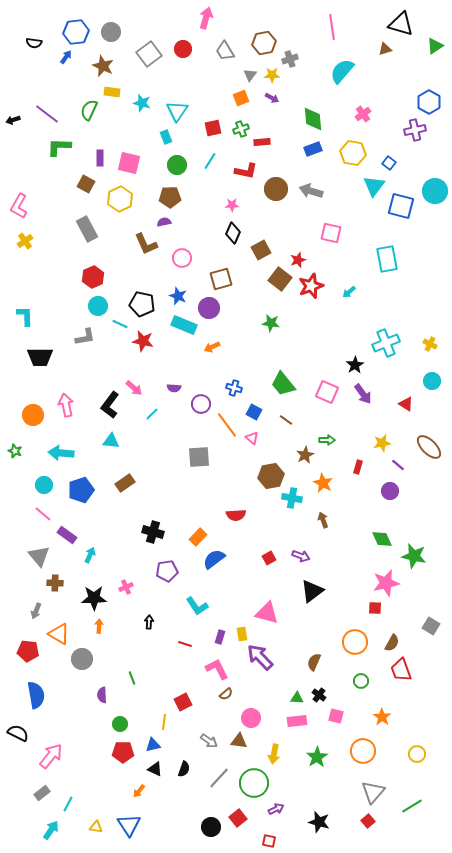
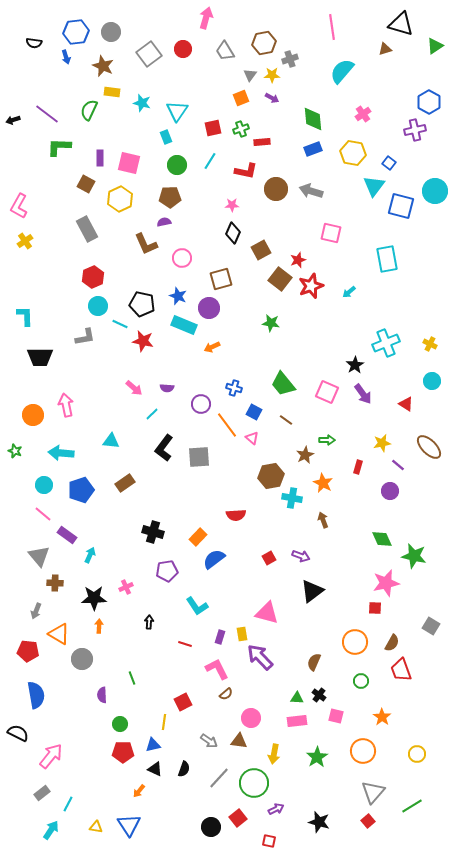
blue arrow at (66, 57): rotated 128 degrees clockwise
purple semicircle at (174, 388): moved 7 px left
black L-shape at (110, 405): moved 54 px right, 43 px down
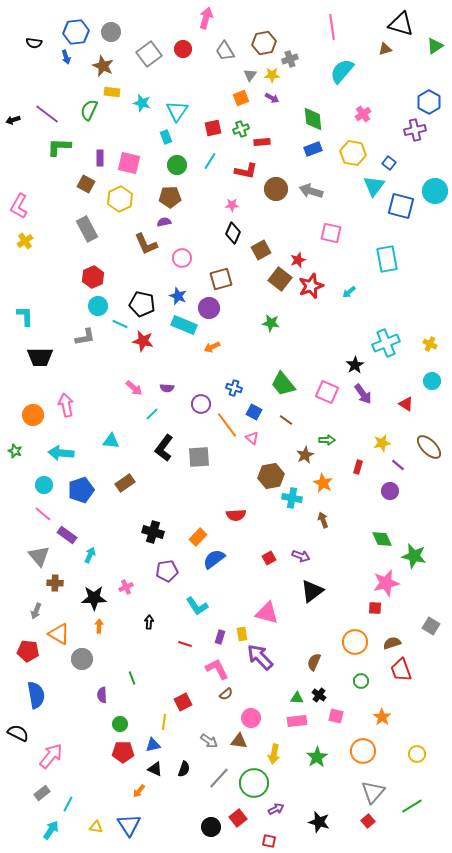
brown semicircle at (392, 643): rotated 138 degrees counterclockwise
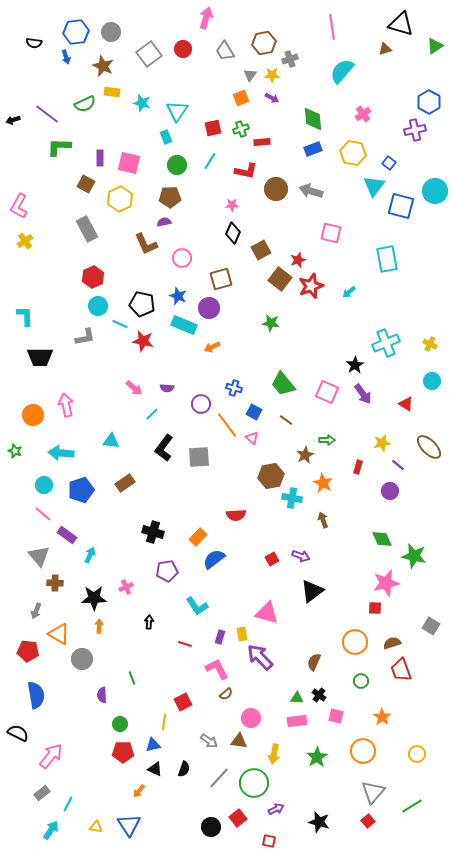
green semicircle at (89, 110): moved 4 px left, 6 px up; rotated 140 degrees counterclockwise
red square at (269, 558): moved 3 px right, 1 px down
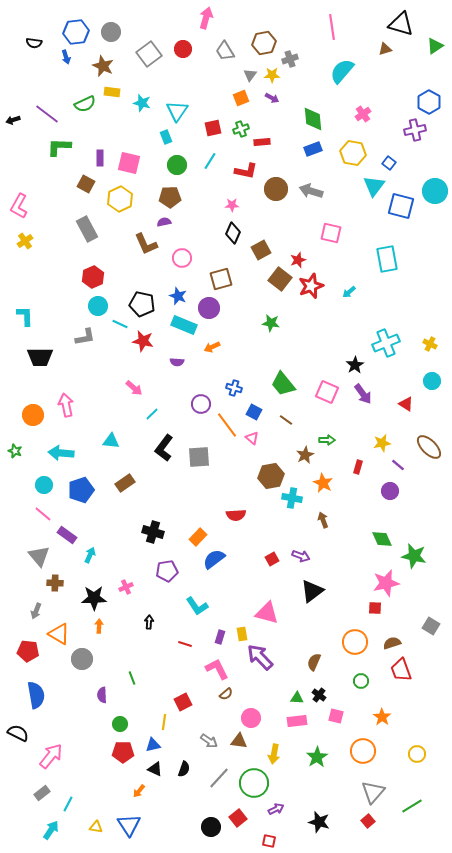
purple semicircle at (167, 388): moved 10 px right, 26 px up
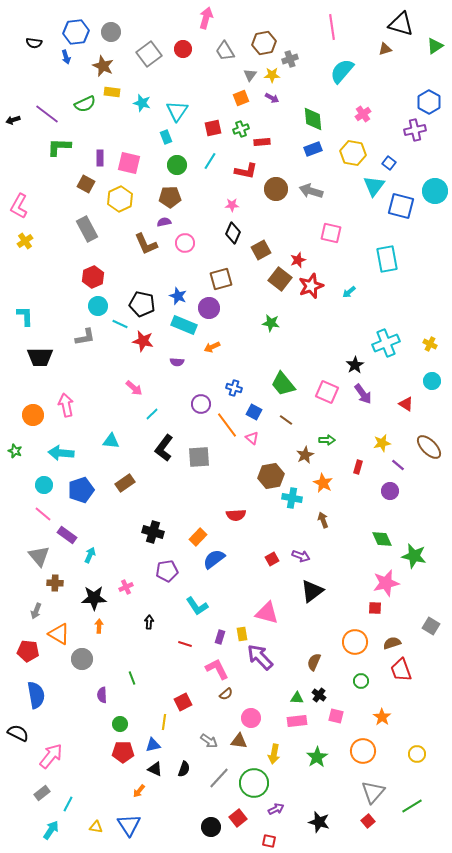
pink circle at (182, 258): moved 3 px right, 15 px up
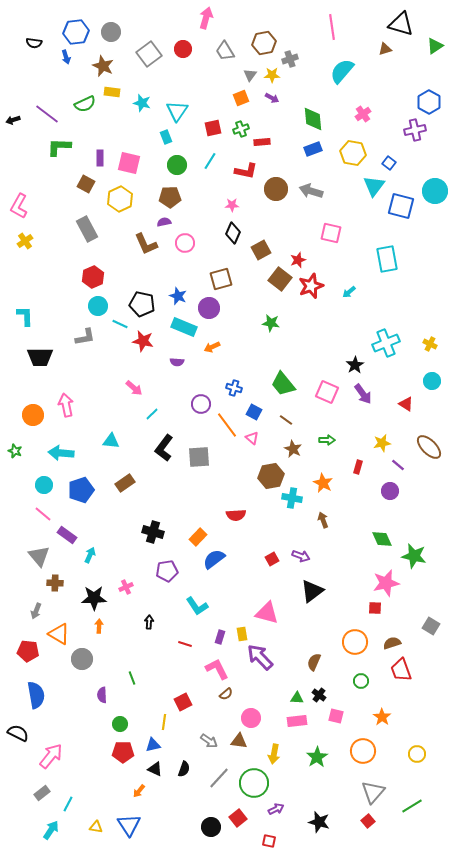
cyan rectangle at (184, 325): moved 2 px down
brown star at (305, 455): moved 12 px left, 6 px up; rotated 18 degrees counterclockwise
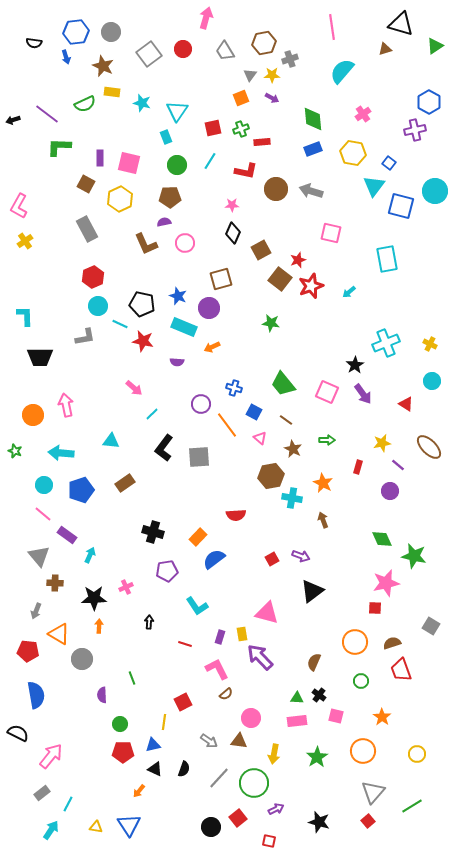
pink triangle at (252, 438): moved 8 px right
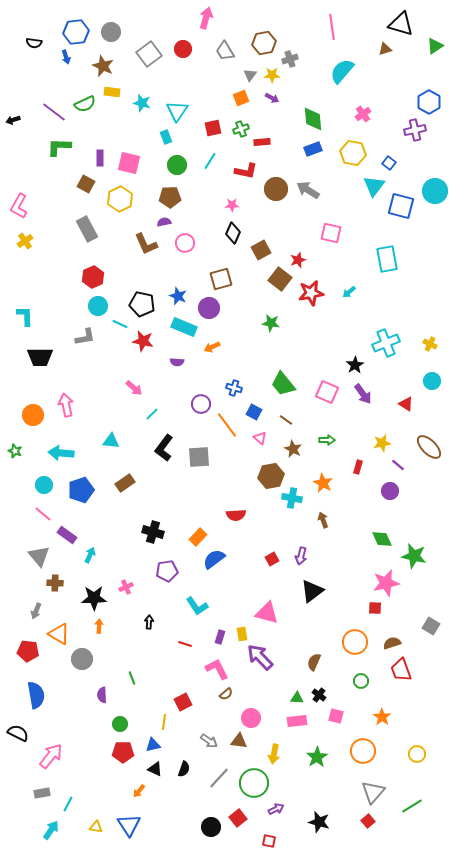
purple line at (47, 114): moved 7 px right, 2 px up
gray arrow at (311, 191): moved 3 px left, 1 px up; rotated 15 degrees clockwise
red star at (311, 286): moved 7 px down; rotated 10 degrees clockwise
purple arrow at (301, 556): rotated 84 degrees clockwise
gray rectangle at (42, 793): rotated 28 degrees clockwise
